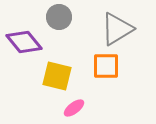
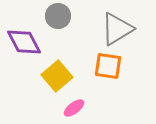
gray circle: moved 1 px left, 1 px up
purple diamond: rotated 12 degrees clockwise
orange square: moved 2 px right; rotated 8 degrees clockwise
yellow square: rotated 36 degrees clockwise
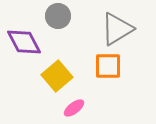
orange square: rotated 8 degrees counterclockwise
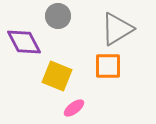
yellow square: rotated 28 degrees counterclockwise
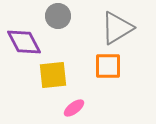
gray triangle: moved 1 px up
yellow square: moved 4 px left, 1 px up; rotated 28 degrees counterclockwise
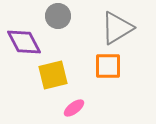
yellow square: rotated 8 degrees counterclockwise
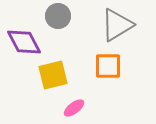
gray triangle: moved 3 px up
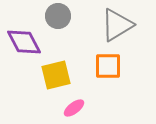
yellow square: moved 3 px right
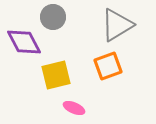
gray circle: moved 5 px left, 1 px down
orange square: rotated 20 degrees counterclockwise
pink ellipse: rotated 60 degrees clockwise
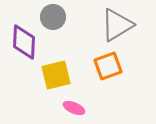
purple diamond: rotated 30 degrees clockwise
